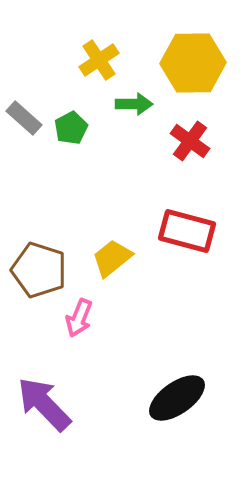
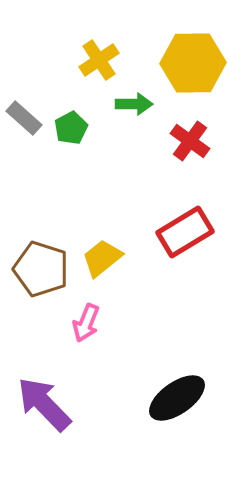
red rectangle: moved 2 px left, 1 px down; rotated 46 degrees counterclockwise
yellow trapezoid: moved 10 px left
brown pentagon: moved 2 px right, 1 px up
pink arrow: moved 7 px right, 5 px down
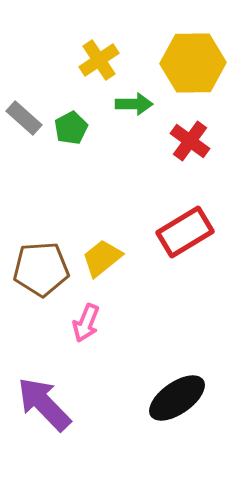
brown pentagon: rotated 22 degrees counterclockwise
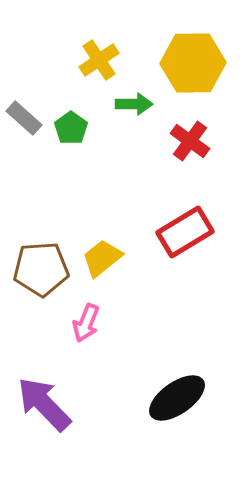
green pentagon: rotated 8 degrees counterclockwise
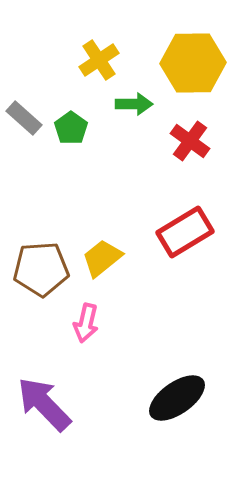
pink arrow: rotated 9 degrees counterclockwise
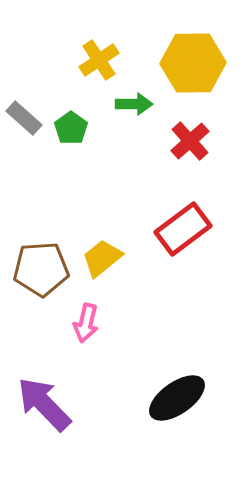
red cross: rotated 12 degrees clockwise
red rectangle: moved 2 px left, 3 px up; rotated 6 degrees counterclockwise
